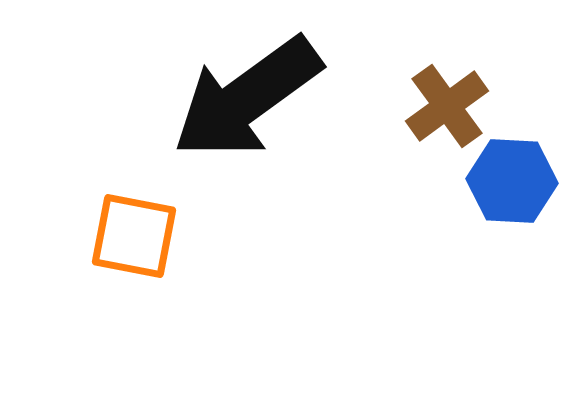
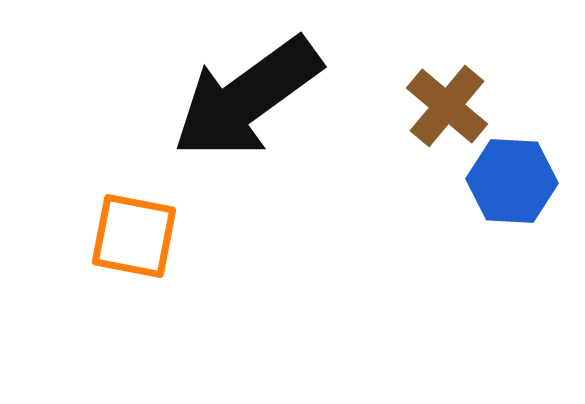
brown cross: rotated 14 degrees counterclockwise
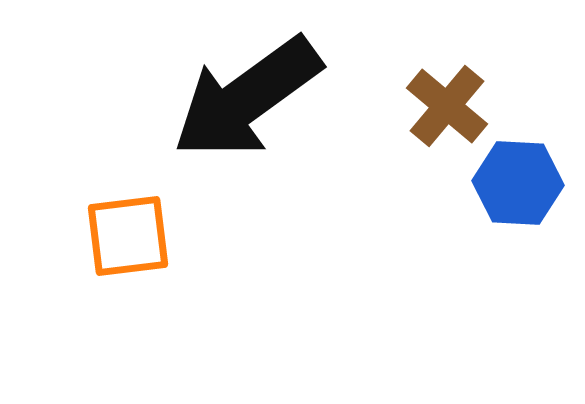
blue hexagon: moved 6 px right, 2 px down
orange square: moved 6 px left; rotated 18 degrees counterclockwise
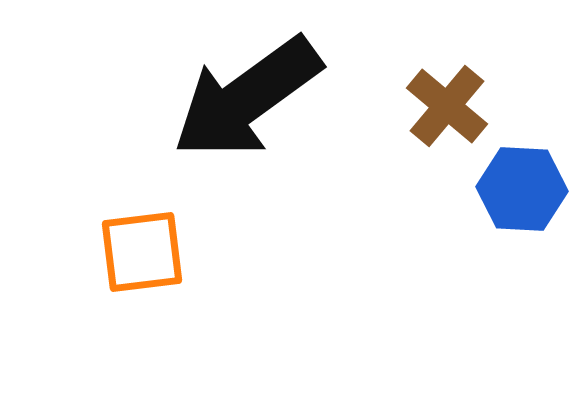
blue hexagon: moved 4 px right, 6 px down
orange square: moved 14 px right, 16 px down
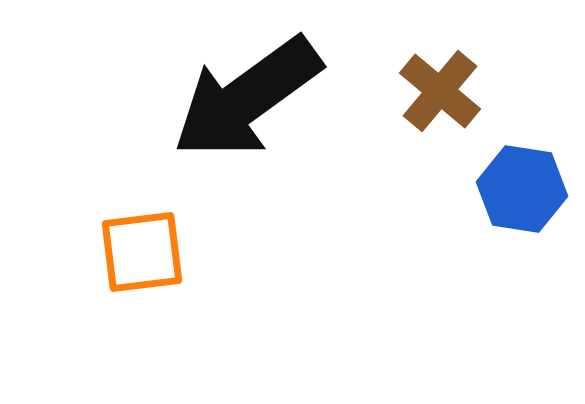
brown cross: moved 7 px left, 15 px up
blue hexagon: rotated 6 degrees clockwise
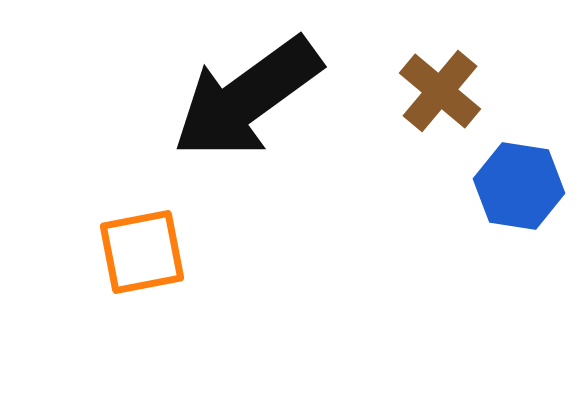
blue hexagon: moved 3 px left, 3 px up
orange square: rotated 4 degrees counterclockwise
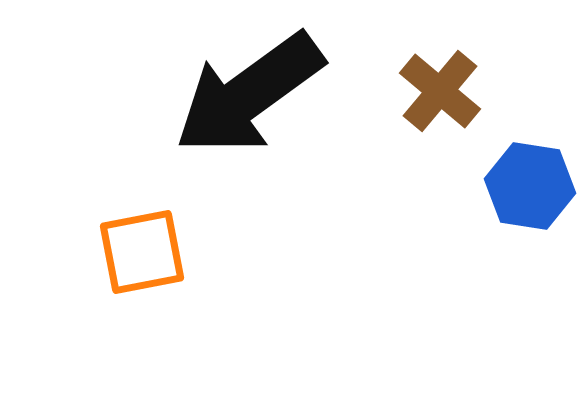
black arrow: moved 2 px right, 4 px up
blue hexagon: moved 11 px right
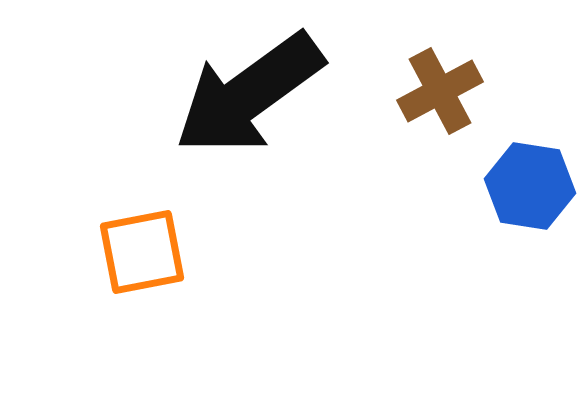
brown cross: rotated 22 degrees clockwise
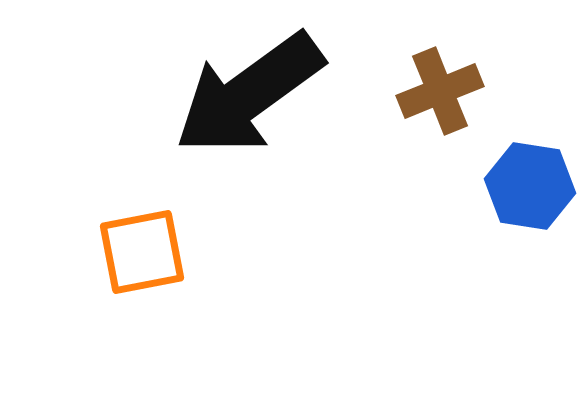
brown cross: rotated 6 degrees clockwise
